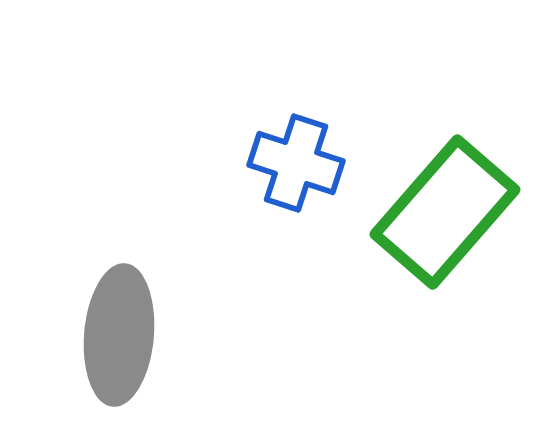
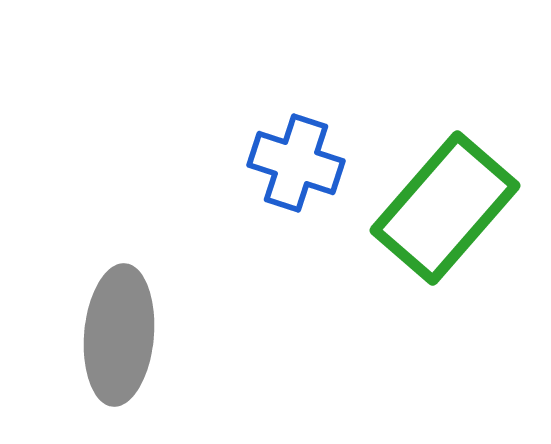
green rectangle: moved 4 px up
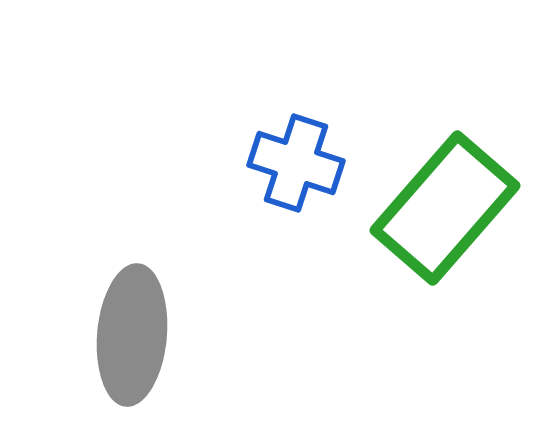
gray ellipse: moved 13 px right
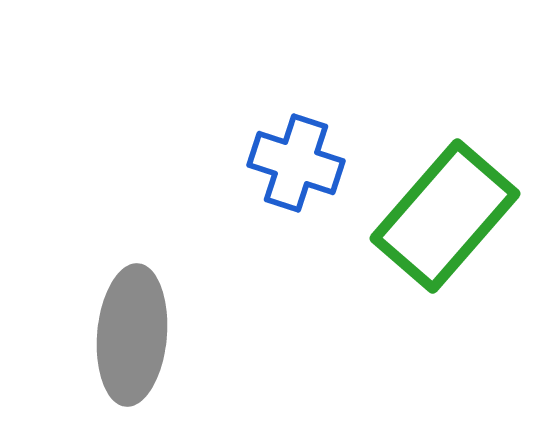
green rectangle: moved 8 px down
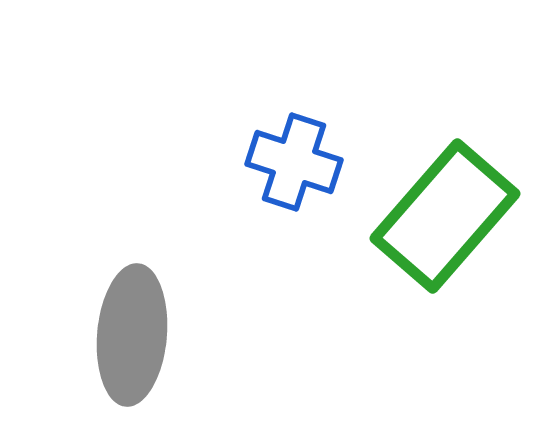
blue cross: moved 2 px left, 1 px up
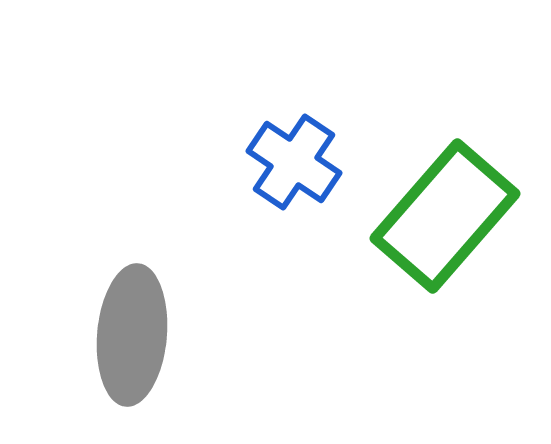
blue cross: rotated 16 degrees clockwise
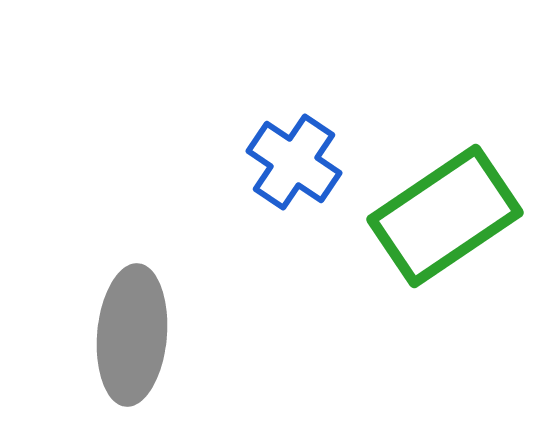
green rectangle: rotated 15 degrees clockwise
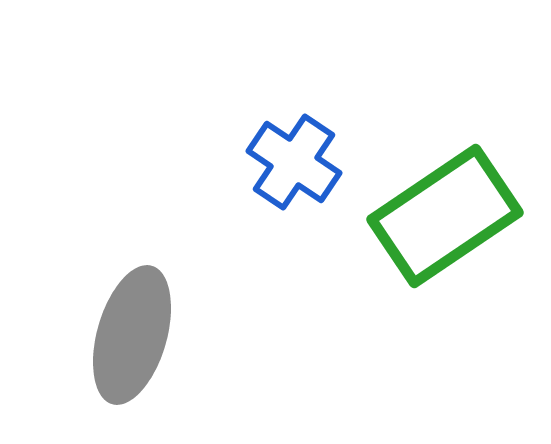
gray ellipse: rotated 11 degrees clockwise
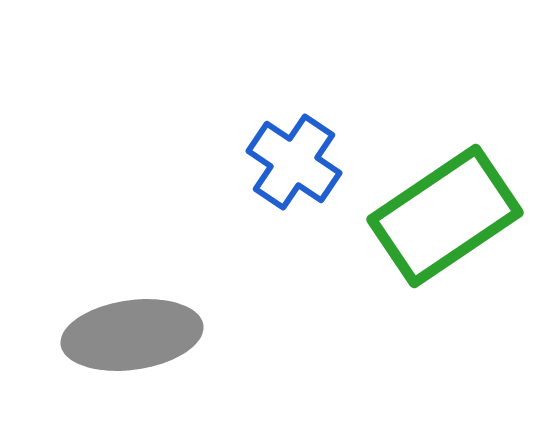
gray ellipse: rotated 66 degrees clockwise
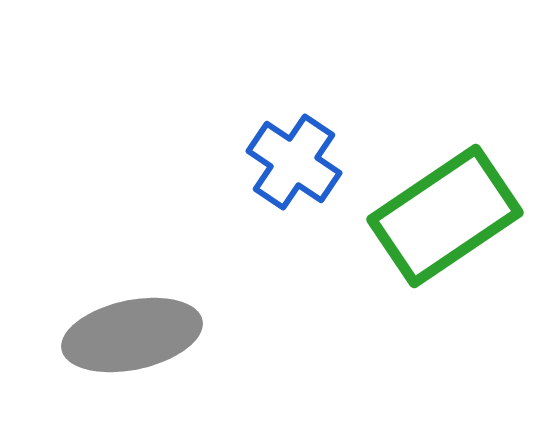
gray ellipse: rotated 4 degrees counterclockwise
